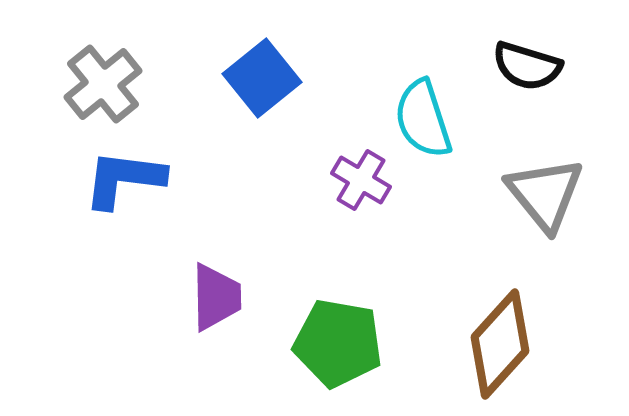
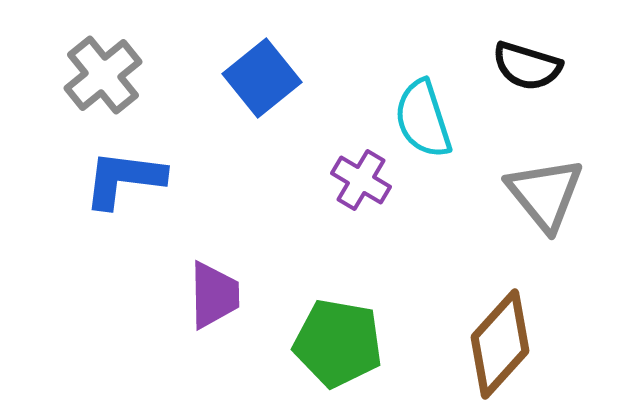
gray cross: moved 9 px up
purple trapezoid: moved 2 px left, 2 px up
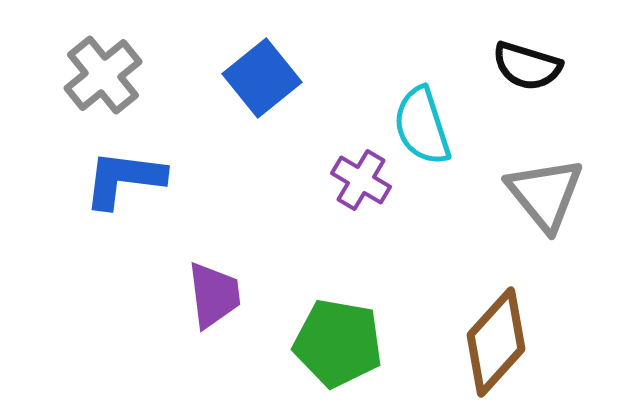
cyan semicircle: moved 1 px left, 7 px down
purple trapezoid: rotated 6 degrees counterclockwise
brown diamond: moved 4 px left, 2 px up
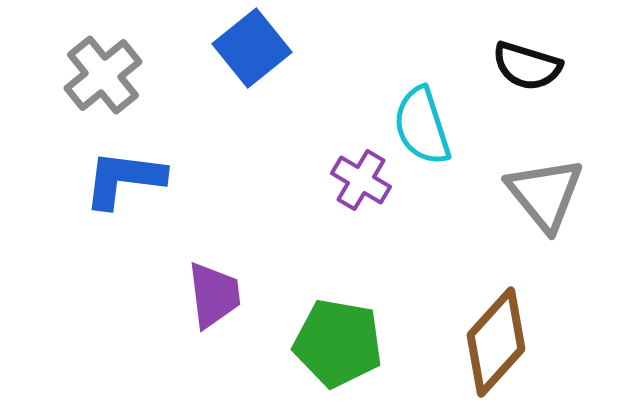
blue square: moved 10 px left, 30 px up
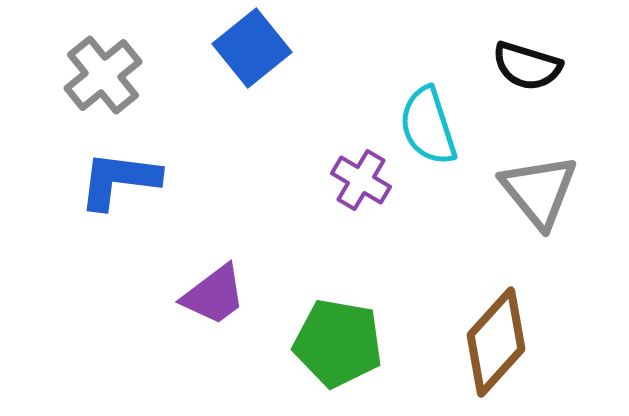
cyan semicircle: moved 6 px right
blue L-shape: moved 5 px left, 1 px down
gray triangle: moved 6 px left, 3 px up
purple trapezoid: rotated 60 degrees clockwise
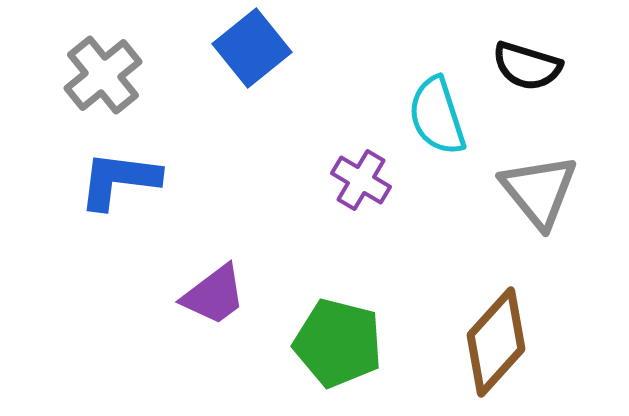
cyan semicircle: moved 9 px right, 10 px up
green pentagon: rotated 4 degrees clockwise
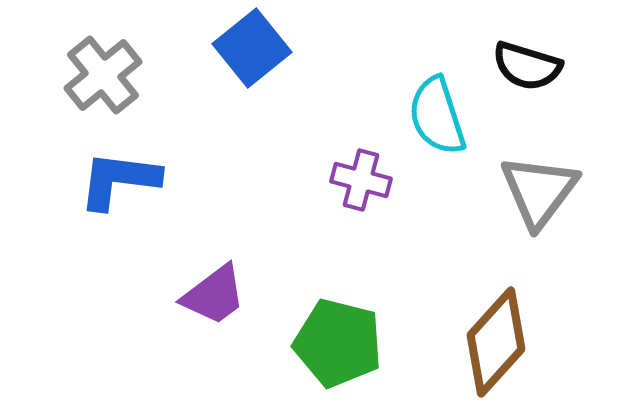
purple cross: rotated 16 degrees counterclockwise
gray triangle: rotated 16 degrees clockwise
